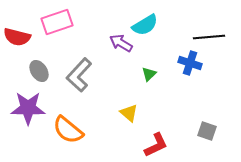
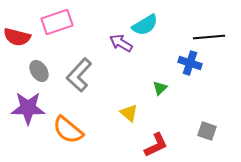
green triangle: moved 11 px right, 14 px down
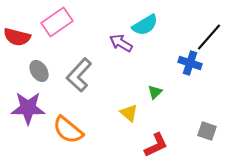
pink rectangle: rotated 16 degrees counterclockwise
black line: rotated 44 degrees counterclockwise
green triangle: moved 5 px left, 4 px down
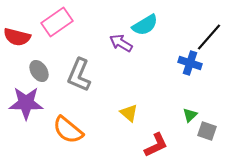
gray L-shape: rotated 20 degrees counterclockwise
green triangle: moved 35 px right, 23 px down
purple star: moved 2 px left, 5 px up
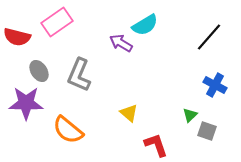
blue cross: moved 25 px right, 22 px down; rotated 10 degrees clockwise
red L-shape: rotated 84 degrees counterclockwise
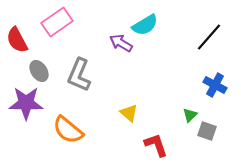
red semicircle: moved 3 px down; rotated 48 degrees clockwise
